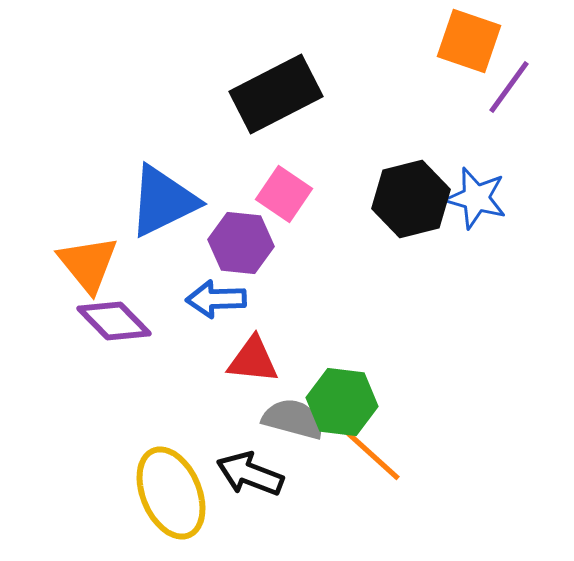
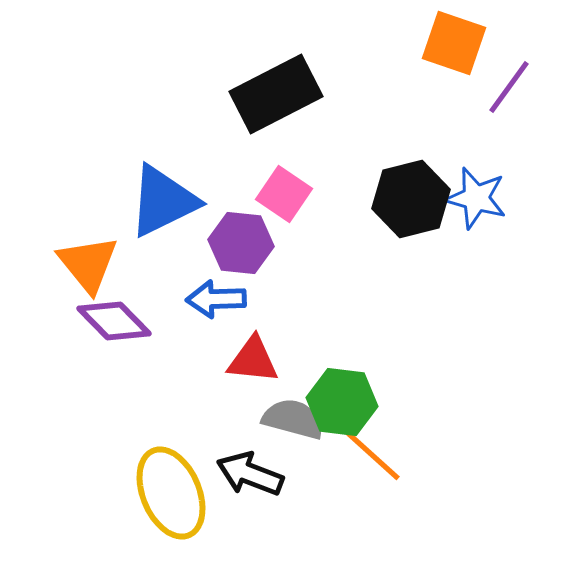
orange square: moved 15 px left, 2 px down
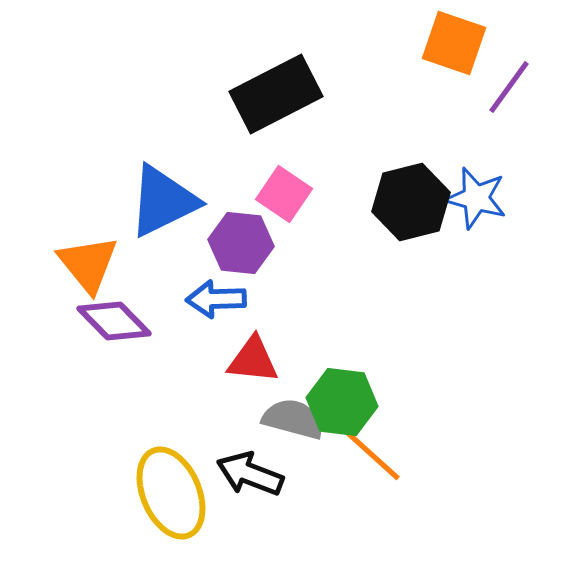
black hexagon: moved 3 px down
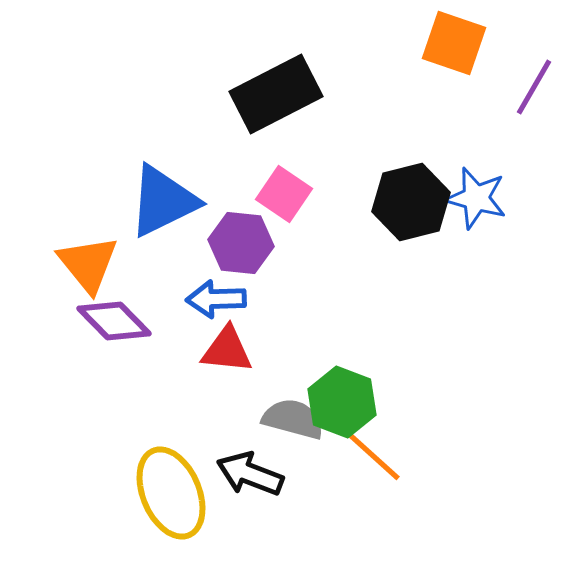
purple line: moved 25 px right; rotated 6 degrees counterclockwise
red triangle: moved 26 px left, 10 px up
green hexagon: rotated 14 degrees clockwise
